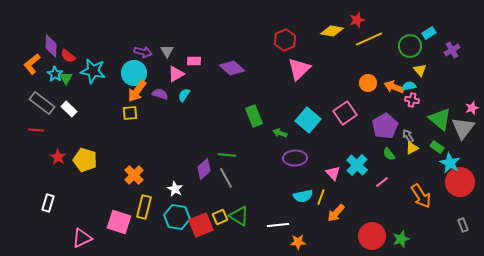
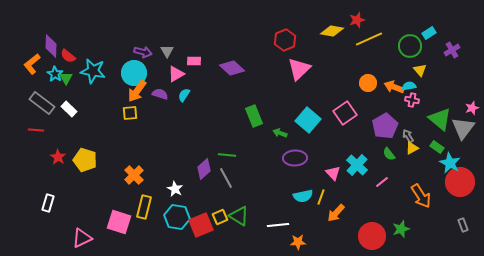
green star at (401, 239): moved 10 px up
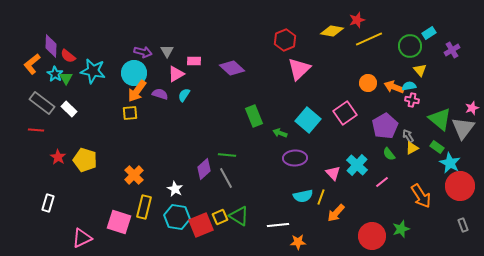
red circle at (460, 182): moved 4 px down
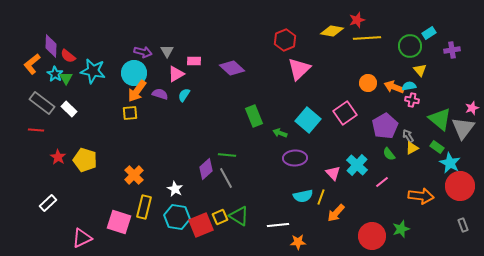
yellow line at (369, 39): moved 2 px left, 1 px up; rotated 20 degrees clockwise
purple cross at (452, 50): rotated 21 degrees clockwise
purple diamond at (204, 169): moved 2 px right
orange arrow at (421, 196): rotated 50 degrees counterclockwise
white rectangle at (48, 203): rotated 30 degrees clockwise
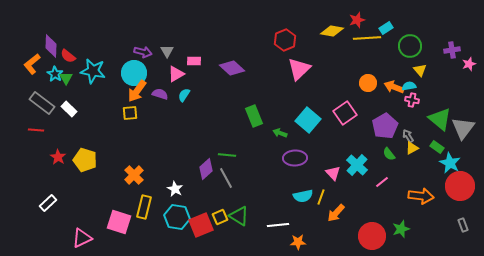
cyan rectangle at (429, 33): moved 43 px left, 5 px up
pink star at (472, 108): moved 3 px left, 44 px up
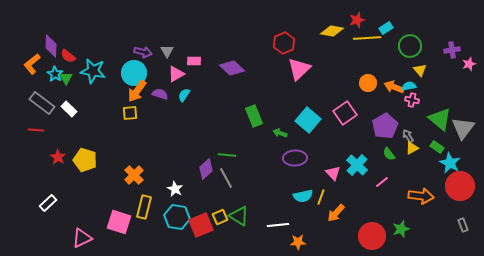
red hexagon at (285, 40): moved 1 px left, 3 px down
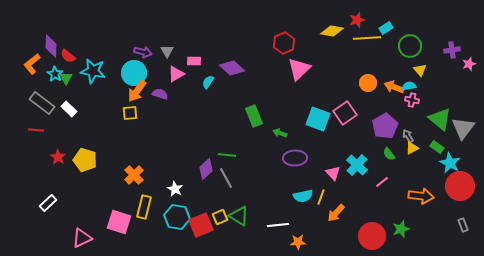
cyan semicircle at (184, 95): moved 24 px right, 13 px up
cyan square at (308, 120): moved 10 px right, 1 px up; rotated 20 degrees counterclockwise
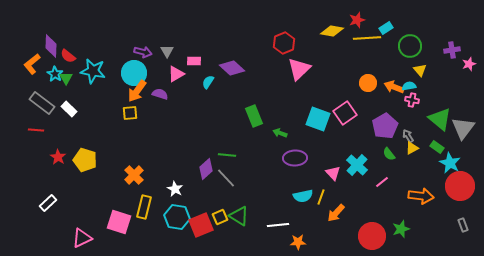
gray line at (226, 178): rotated 15 degrees counterclockwise
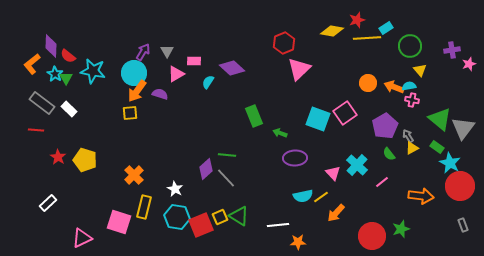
purple arrow at (143, 52): rotated 72 degrees counterclockwise
yellow line at (321, 197): rotated 35 degrees clockwise
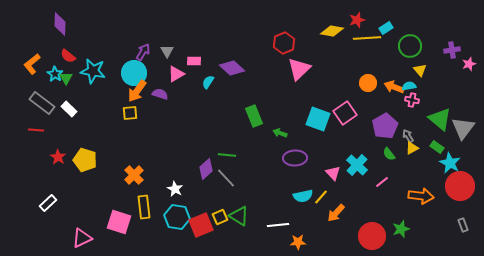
purple diamond at (51, 46): moved 9 px right, 22 px up
yellow line at (321, 197): rotated 14 degrees counterclockwise
yellow rectangle at (144, 207): rotated 20 degrees counterclockwise
